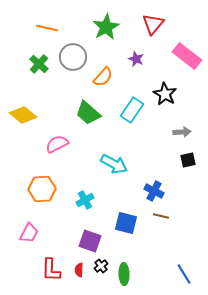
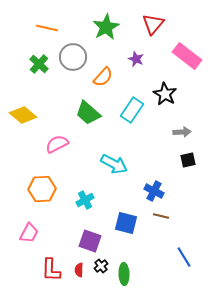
blue line: moved 17 px up
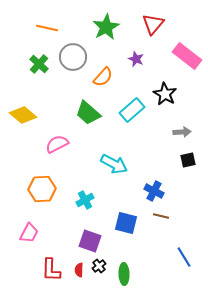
cyan rectangle: rotated 15 degrees clockwise
black cross: moved 2 px left
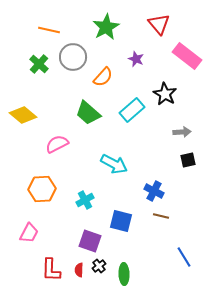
red triangle: moved 6 px right; rotated 20 degrees counterclockwise
orange line: moved 2 px right, 2 px down
blue square: moved 5 px left, 2 px up
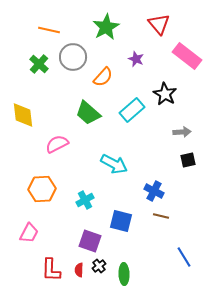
yellow diamond: rotated 44 degrees clockwise
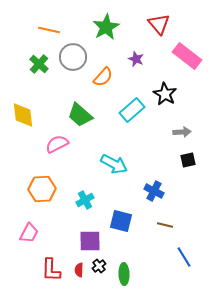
green trapezoid: moved 8 px left, 2 px down
brown line: moved 4 px right, 9 px down
purple square: rotated 20 degrees counterclockwise
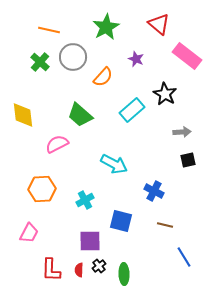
red triangle: rotated 10 degrees counterclockwise
green cross: moved 1 px right, 2 px up
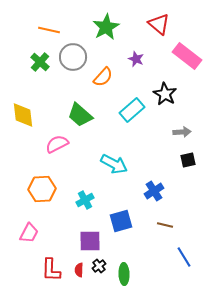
blue cross: rotated 30 degrees clockwise
blue square: rotated 30 degrees counterclockwise
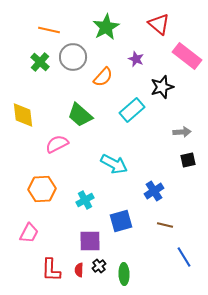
black star: moved 3 px left, 7 px up; rotated 25 degrees clockwise
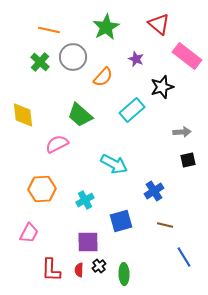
purple square: moved 2 px left, 1 px down
